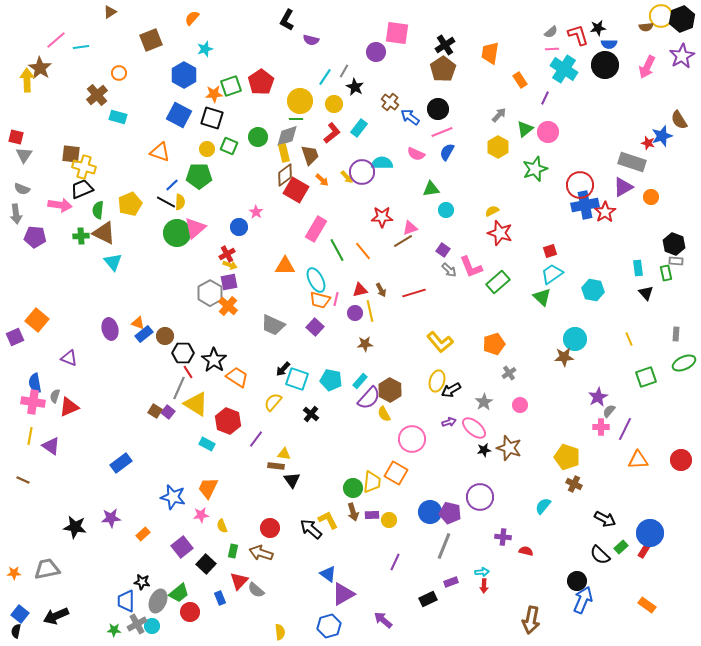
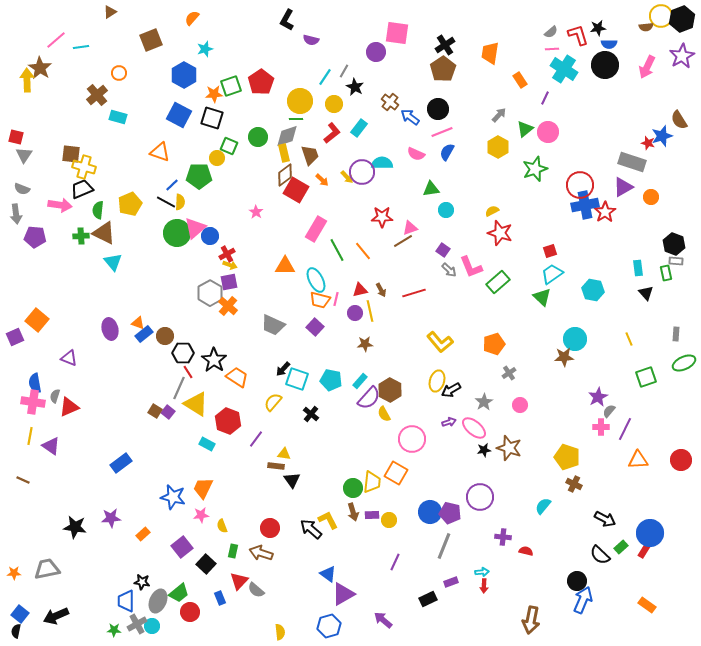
yellow circle at (207, 149): moved 10 px right, 9 px down
blue circle at (239, 227): moved 29 px left, 9 px down
orange trapezoid at (208, 488): moved 5 px left
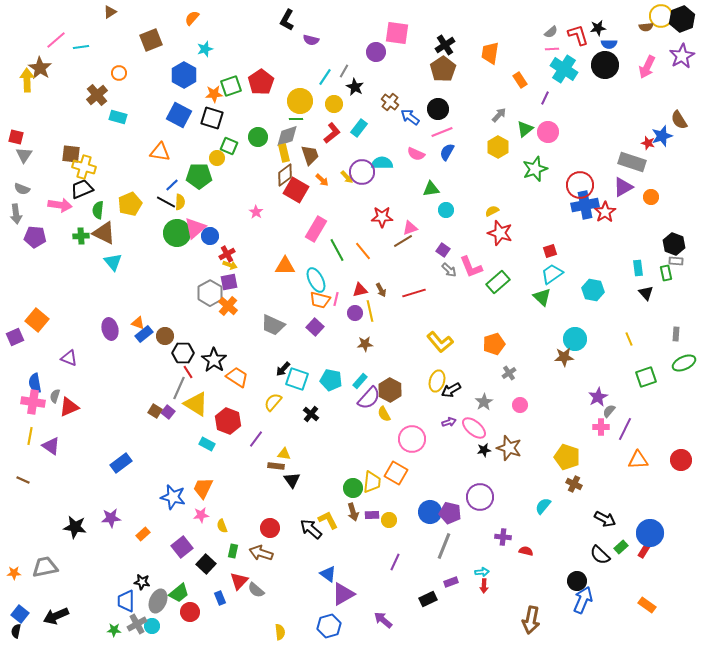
orange triangle at (160, 152): rotated 10 degrees counterclockwise
gray trapezoid at (47, 569): moved 2 px left, 2 px up
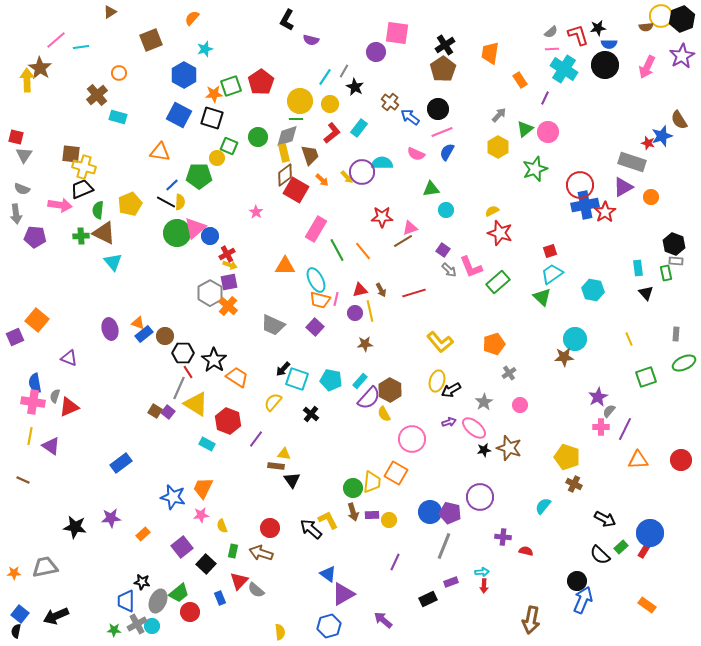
yellow circle at (334, 104): moved 4 px left
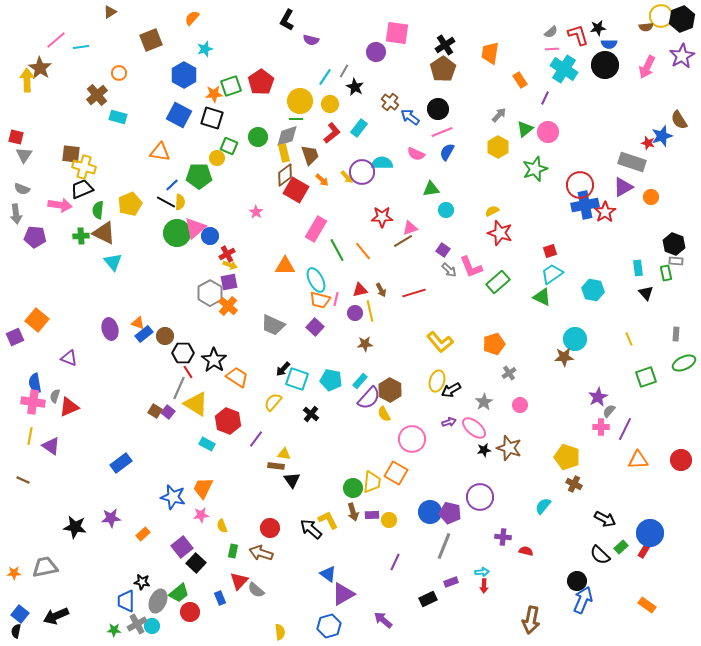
green triangle at (542, 297): rotated 18 degrees counterclockwise
black square at (206, 564): moved 10 px left, 1 px up
